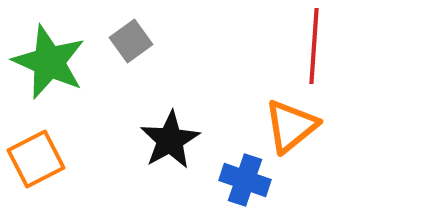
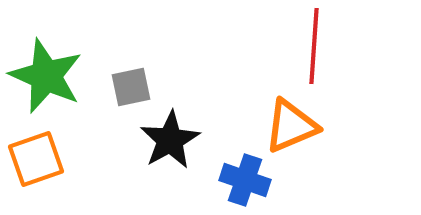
gray square: moved 46 px down; rotated 24 degrees clockwise
green star: moved 3 px left, 14 px down
orange triangle: rotated 16 degrees clockwise
orange square: rotated 8 degrees clockwise
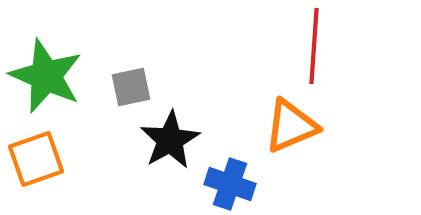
blue cross: moved 15 px left, 4 px down
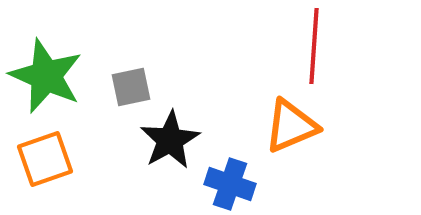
orange square: moved 9 px right
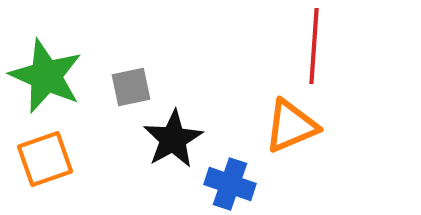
black star: moved 3 px right, 1 px up
